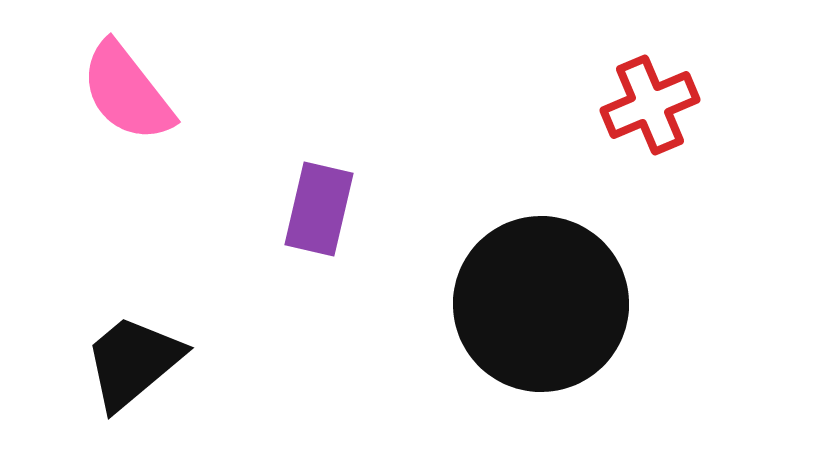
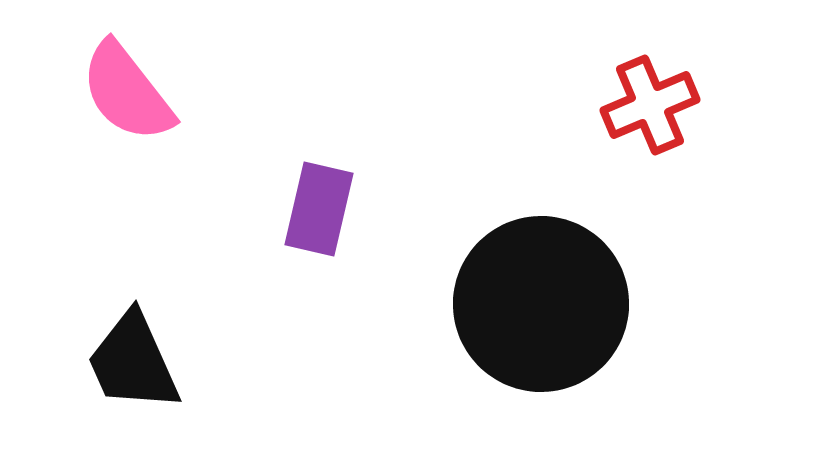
black trapezoid: rotated 74 degrees counterclockwise
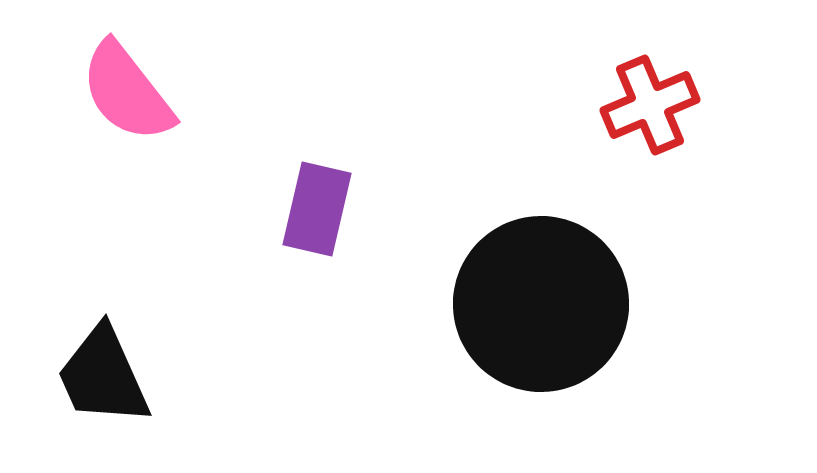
purple rectangle: moved 2 px left
black trapezoid: moved 30 px left, 14 px down
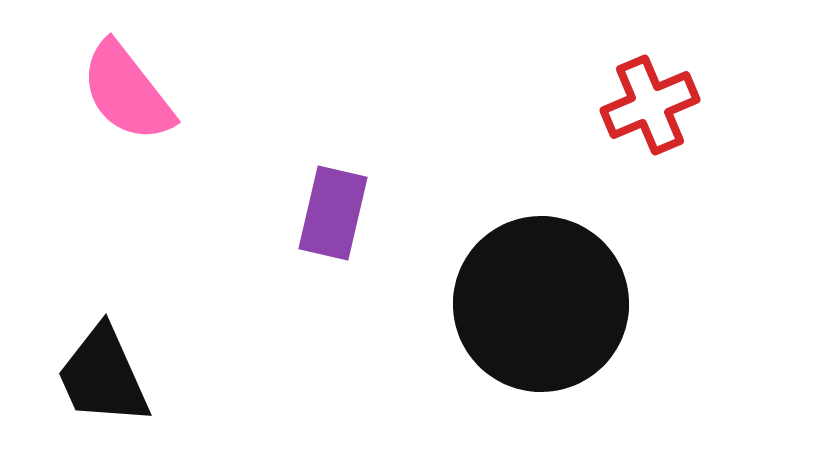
purple rectangle: moved 16 px right, 4 px down
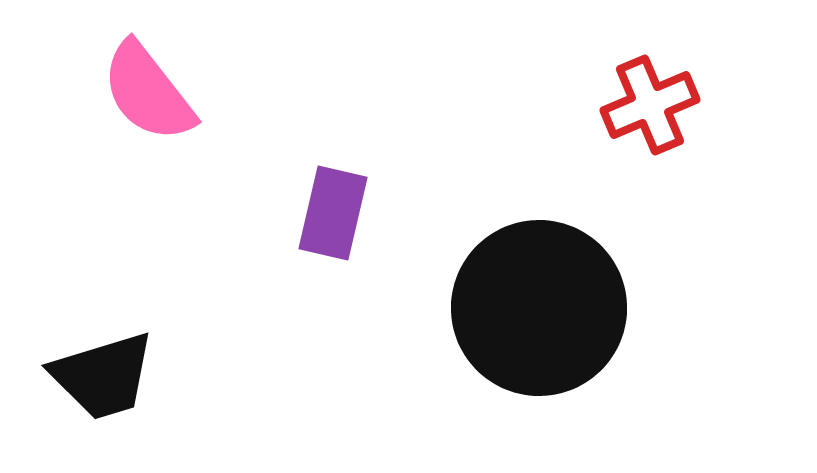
pink semicircle: moved 21 px right
black circle: moved 2 px left, 4 px down
black trapezoid: rotated 83 degrees counterclockwise
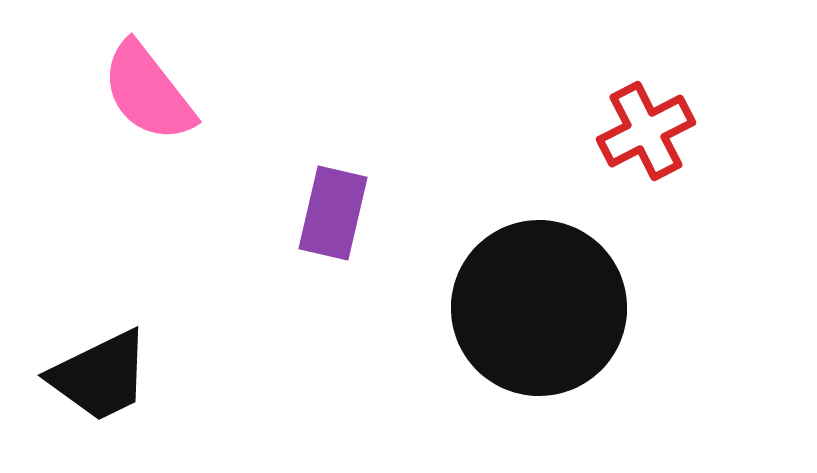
red cross: moved 4 px left, 26 px down; rotated 4 degrees counterclockwise
black trapezoid: moved 3 px left; rotated 9 degrees counterclockwise
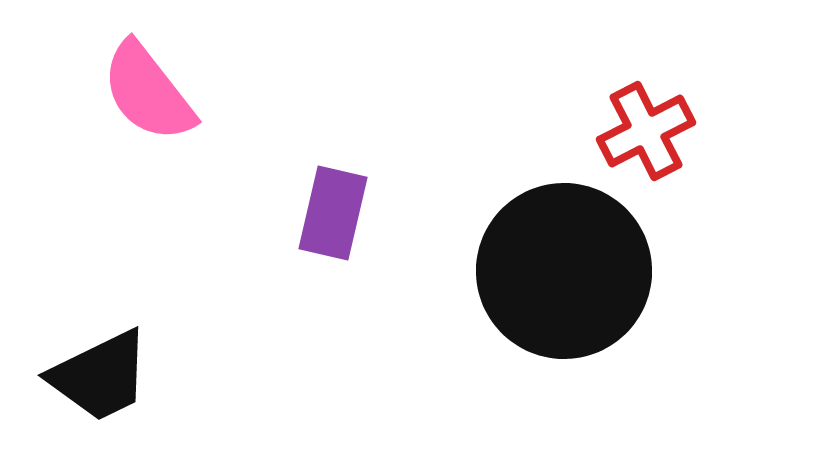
black circle: moved 25 px right, 37 px up
